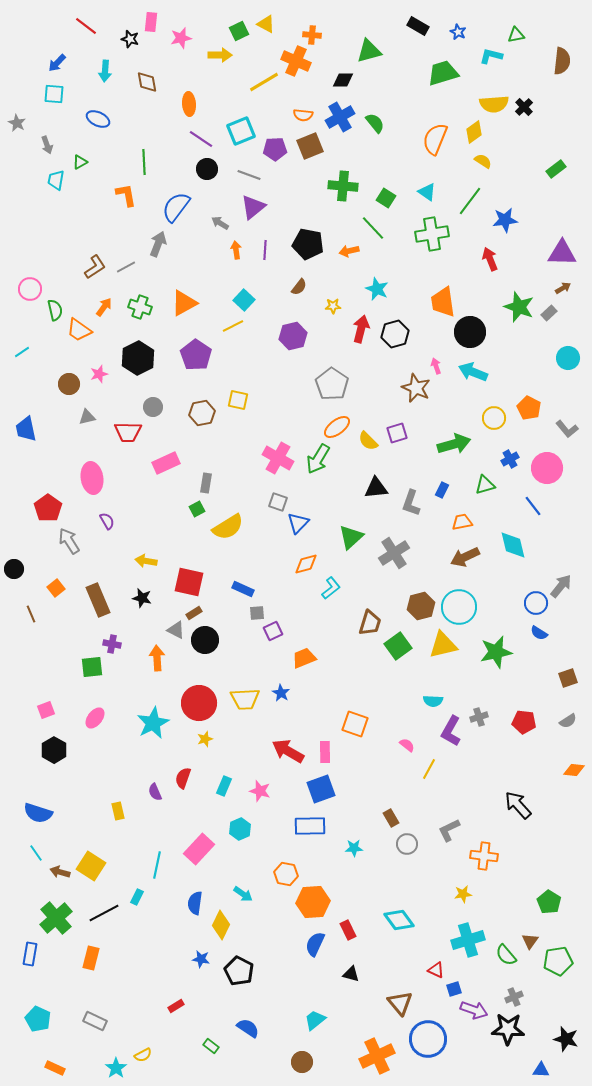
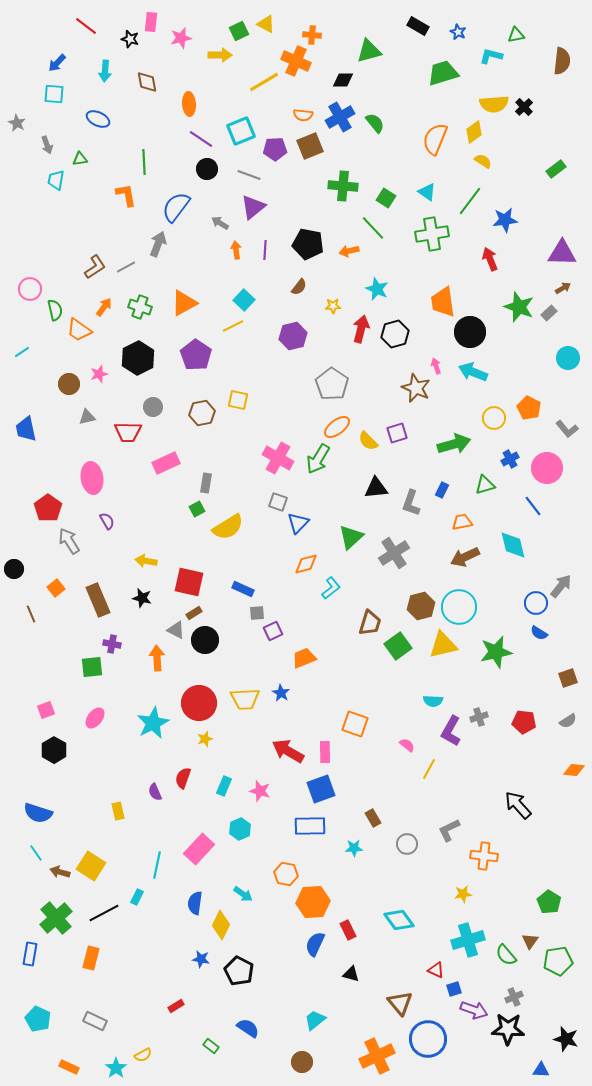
green triangle at (80, 162): moved 3 px up; rotated 21 degrees clockwise
brown rectangle at (391, 818): moved 18 px left
orange rectangle at (55, 1068): moved 14 px right, 1 px up
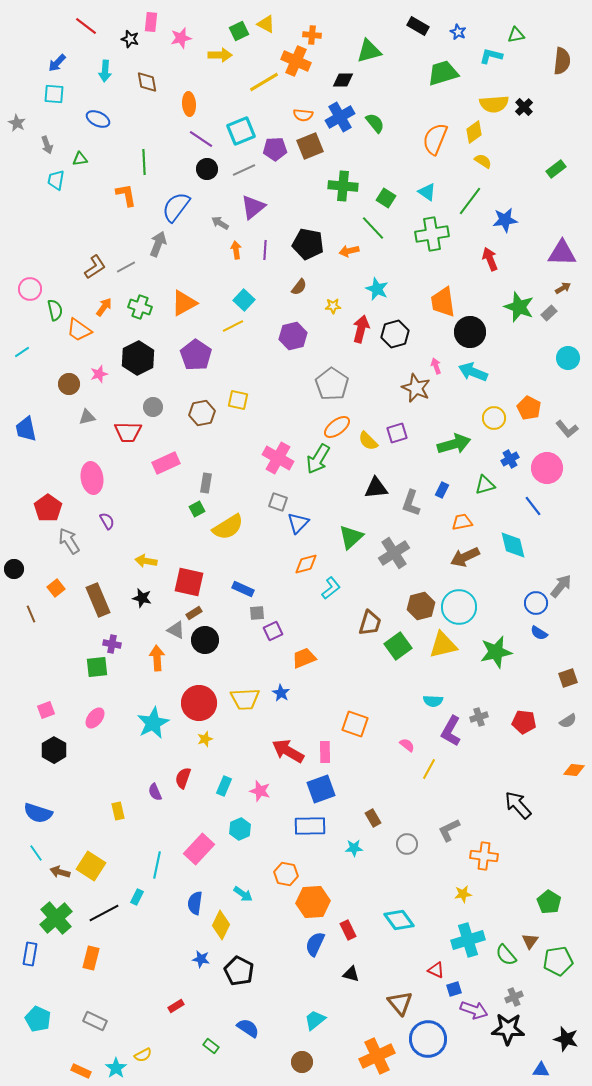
gray line at (249, 175): moved 5 px left, 5 px up; rotated 45 degrees counterclockwise
green square at (92, 667): moved 5 px right
orange rectangle at (69, 1067): moved 12 px right, 4 px down
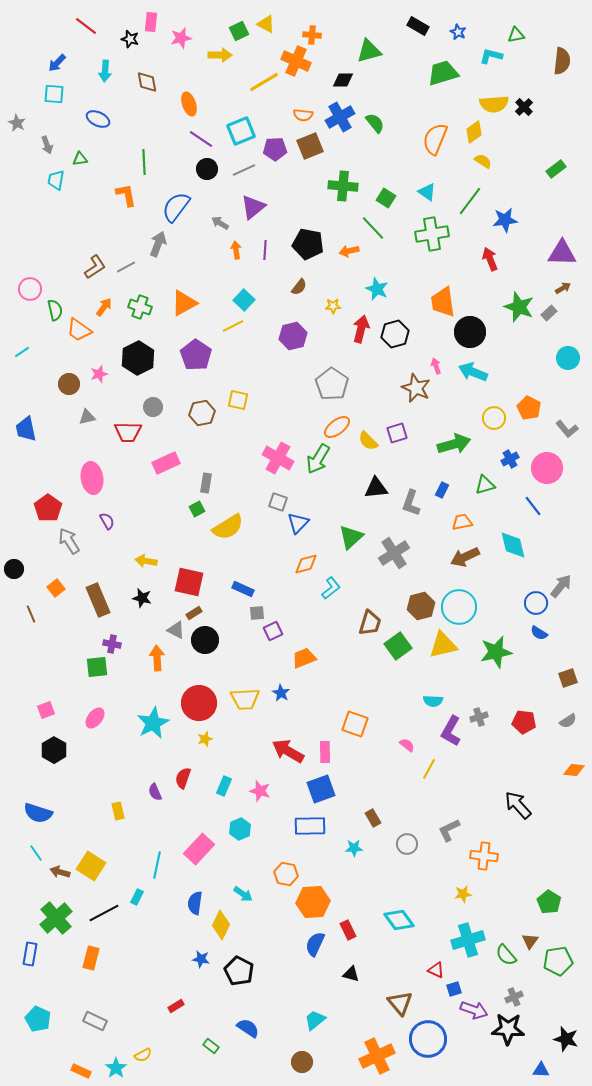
orange ellipse at (189, 104): rotated 15 degrees counterclockwise
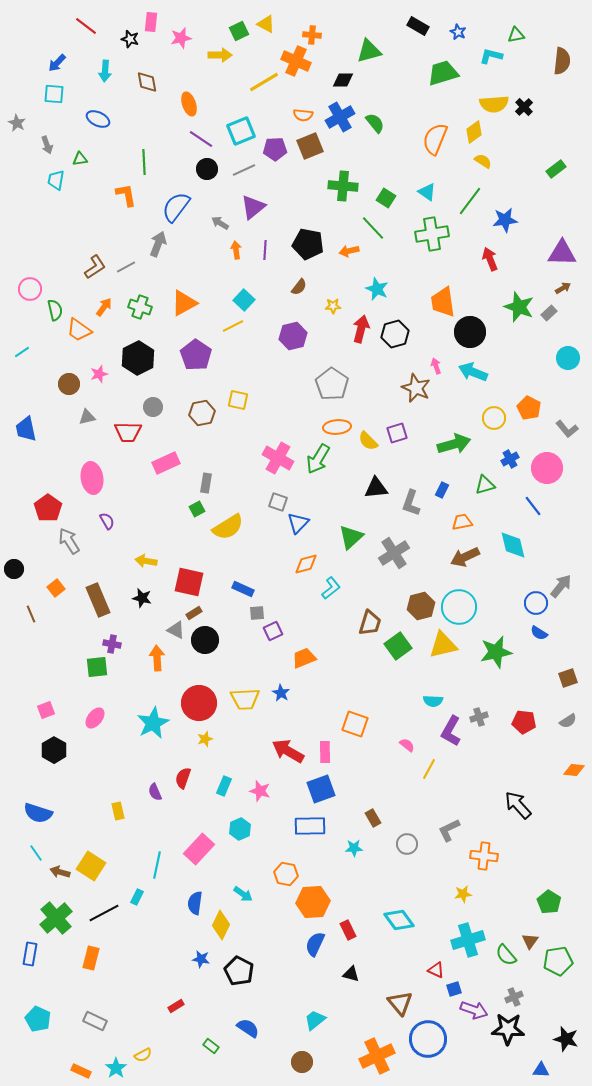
orange ellipse at (337, 427): rotated 32 degrees clockwise
